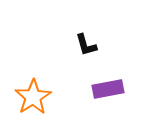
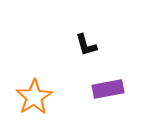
orange star: moved 1 px right
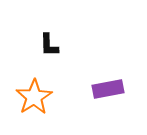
black L-shape: moved 37 px left; rotated 15 degrees clockwise
